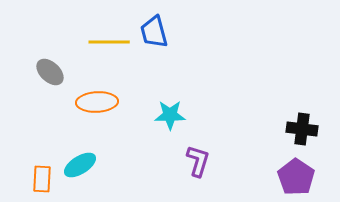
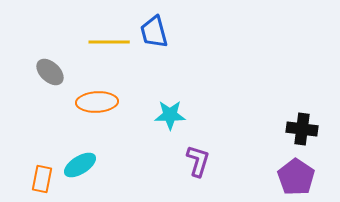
orange rectangle: rotated 8 degrees clockwise
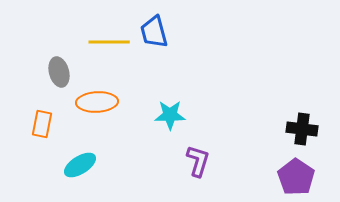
gray ellipse: moved 9 px right; rotated 32 degrees clockwise
orange rectangle: moved 55 px up
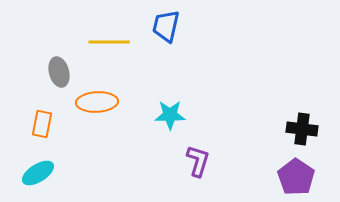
blue trapezoid: moved 12 px right, 6 px up; rotated 28 degrees clockwise
cyan ellipse: moved 42 px left, 8 px down
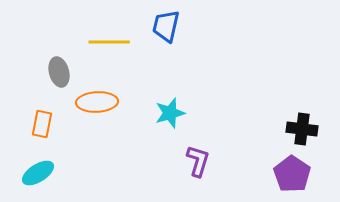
cyan star: moved 2 px up; rotated 16 degrees counterclockwise
purple pentagon: moved 4 px left, 3 px up
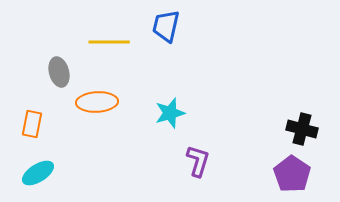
orange rectangle: moved 10 px left
black cross: rotated 8 degrees clockwise
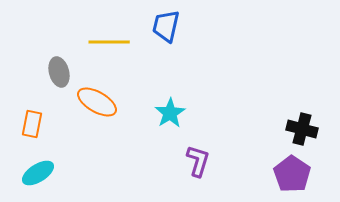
orange ellipse: rotated 33 degrees clockwise
cyan star: rotated 16 degrees counterclockwise
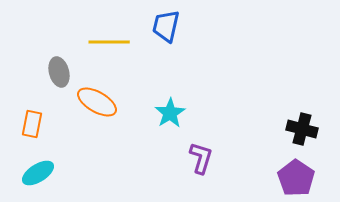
purple L-shape: moved 3 px right, 3 px up
purple pentagon: moved 4 px right, 4 px down
